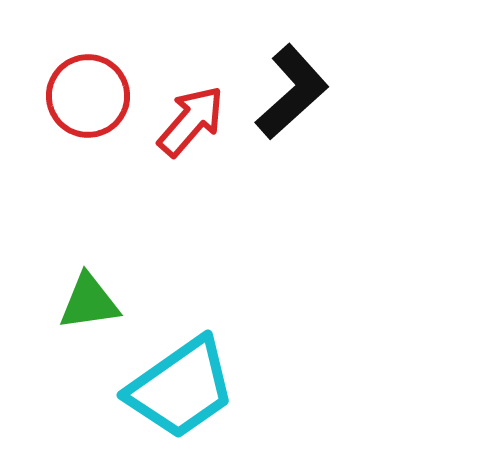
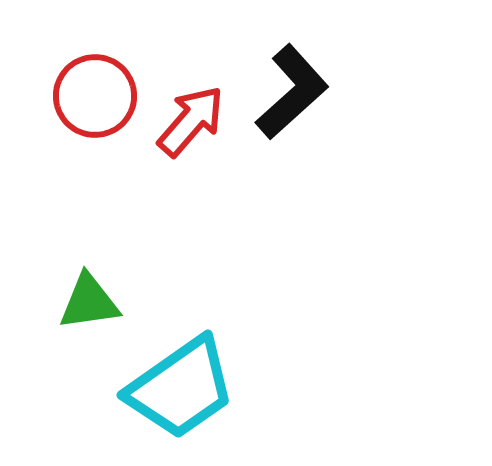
red circle: moved 7 px right
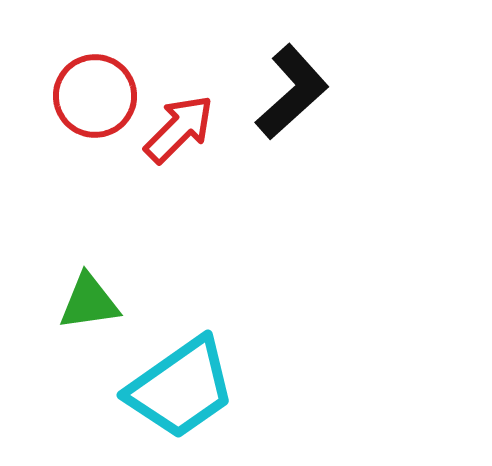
red arrow: moved 12 px left, 8 px down; rotated 4 degrees clockwise
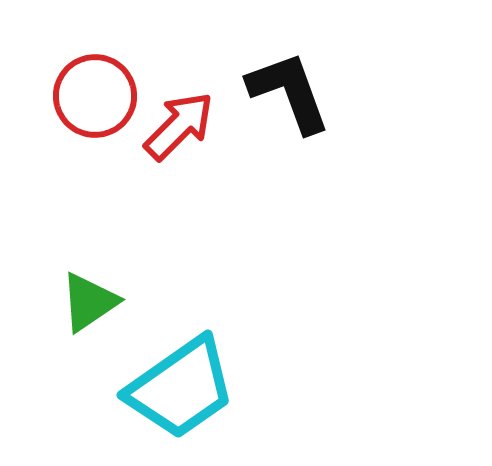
black L-shape: moved 3 px left; rotated 68 degrees counterclockwise
red arrow: moved 3 px up
green triangle: rotated 26 degrees counterclockwise
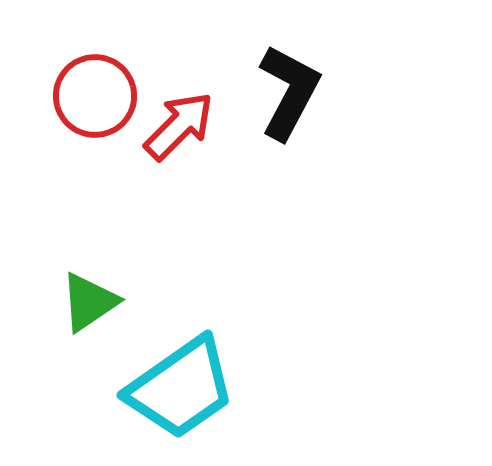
black L-shape: rotated 48 degrees clockwise
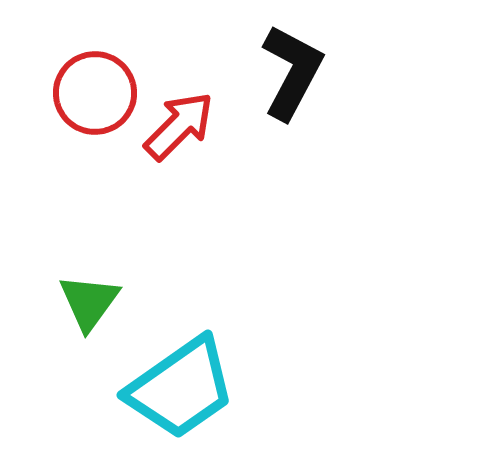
black L-shape: moved 3 px right, 20 px up
red circle: moved 3 px up
green triangle: rotated 20 degrees counterclockwise
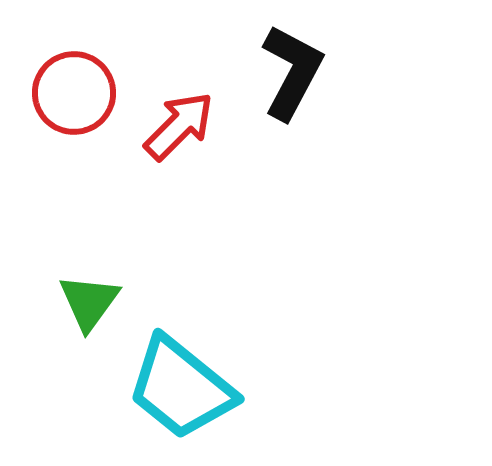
red circle: moved 21 px left
cyan trapezoid: rotated 74 degrees clockwise
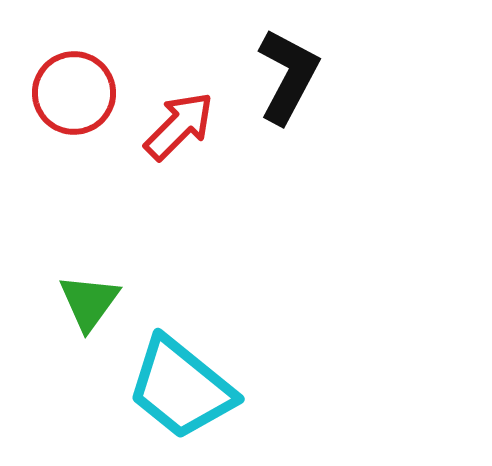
black L-shape: moved 4 px left, 4 px down
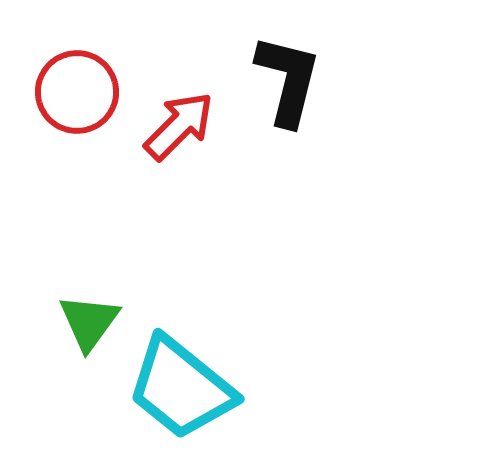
black L-shape: moved 4 px down; rotated 14 degrees counterclockwise
red circle: moved 3 px right, 1 px up
green triangle: moved 20 px down
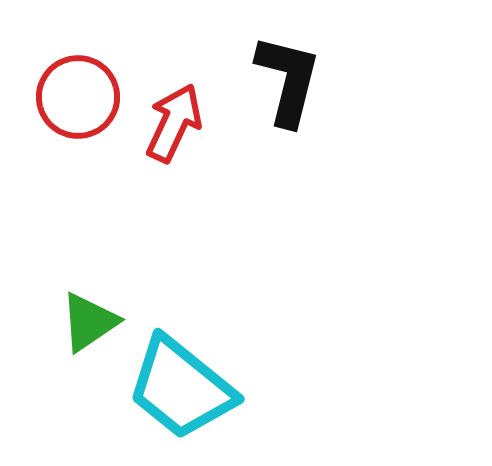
red circle: moved 1 px right, 5 px down
red arrow: moved 5 px left, 3 px up; rotated 20 degrees counterclockwise
green triangle: rotated 20 degrees clockwise
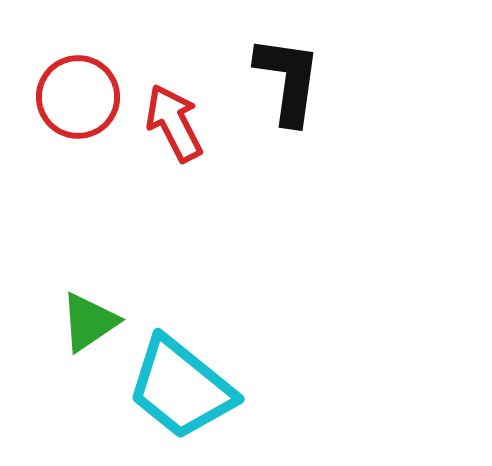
black L-shape: rotated 6 degrees counterclockwise
red arrow: rotated 52 degrees counterclockwise
